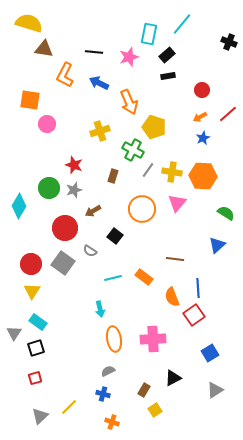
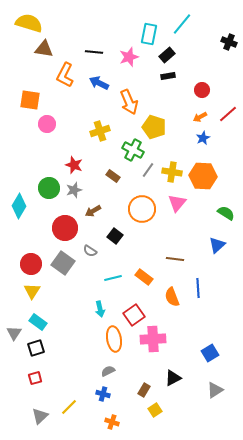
brown rectangle at (113, 176): rotated 72 degrees counterclockwise
red square at (194, 315): moved 60 px left
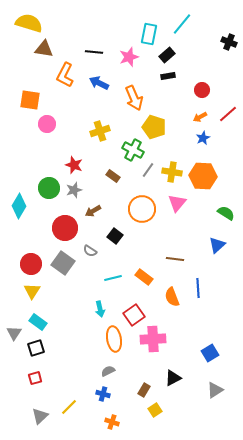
orange arrow at (129, 102): moved 5 px right, 4 px up
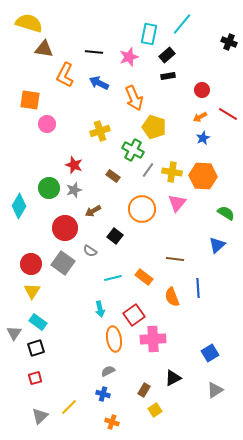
red line at (228, 114): rotated 72 degrees clockwise
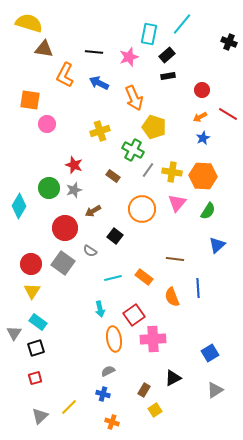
green semicircle at (226, 213): moved 18 px left, 2 px up; rotated 90 degrees clockwise
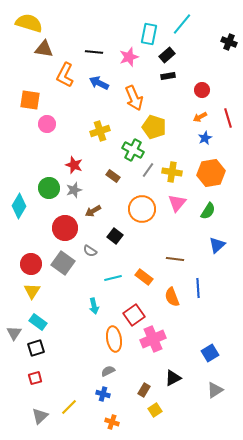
red line at (228, 114): moved 4 px down; rotated 42 degrees clockwise
blue star at (203, 138): moved 2 px right
orange hexagon at (203, 176): moved 8 px right, 3 px up; rotated 12 degrees counterclockwise
cyan arrow at (100, 309): moved 6 px left, 3 px up
pink cross at (153, 339): rotated 20 degrees counterclockwise
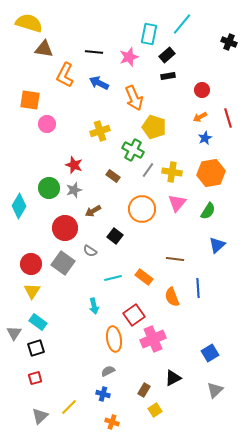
gray triangle at (215, 390): rotated 12 degrees counterclockwise
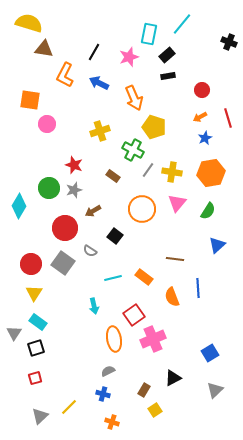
black line at (94, 52): rotated 66 degrees counterclockwise
yellow triangle at (32, 291): moved 2 px right, 2 px down
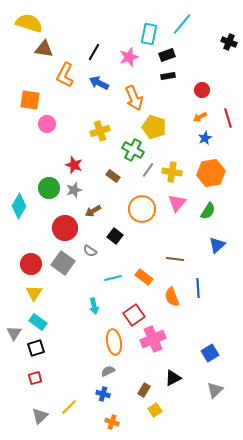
black rectangle at (167, 55): rotated 21 degrees clockwise
orange ellipse at (114, 339): moved 3 px down
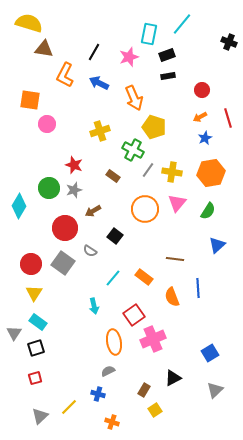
orange circle at (142, 209): moved 3 px right
cyan line at (113, 278): rotated 36 degrees counterclockwise
blue cross at (103, 394): moved 5 px left
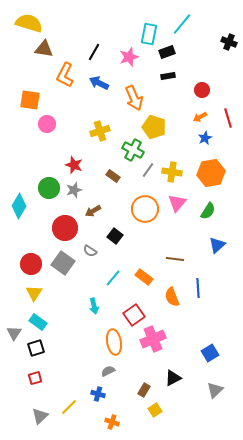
black rectangle at (167, 55): moved 3 px up
